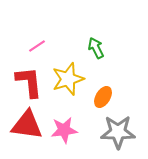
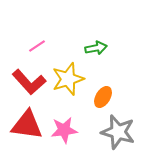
green arrow: rotated 105 degrees clockwise
red L-shape: rotated 144 degrees clockwise
gray star: rotated 16 degrees clockwise
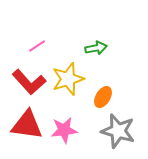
gray star: moved 1 px up
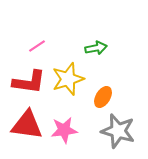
red L-shape: rotated 40 degrees counterclockwise
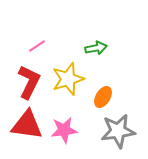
red L-shape: rotated 72 degrees counterclockwise
gray star: rotated 24 degrees counterclockwise
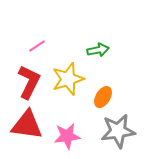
green arrow: moved 2 px right, 2 px down
pink star: moved 3 px right, 6 px down
